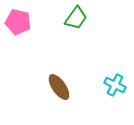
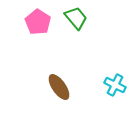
green trapezoid: rotated 75 degrees counterclockwise
pink pentagon: moved 20 px right; rotated 20 degrees clockwise
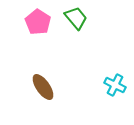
brown ellipse: moved 16 px left
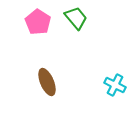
brown ellipse: moved 4 px right, 5 px up; rotated 12 degrees clockwise
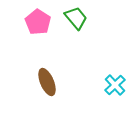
cyan cross: rotated 20 degrees clockwise
